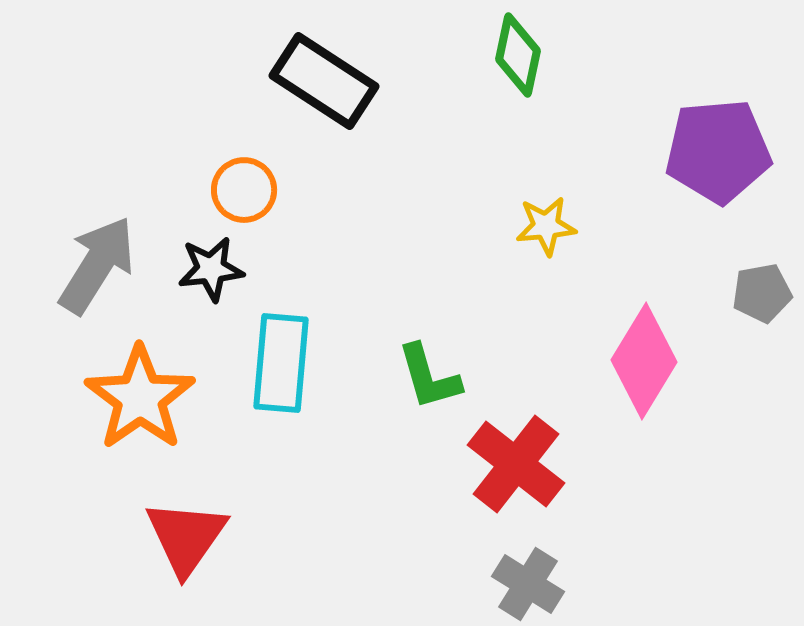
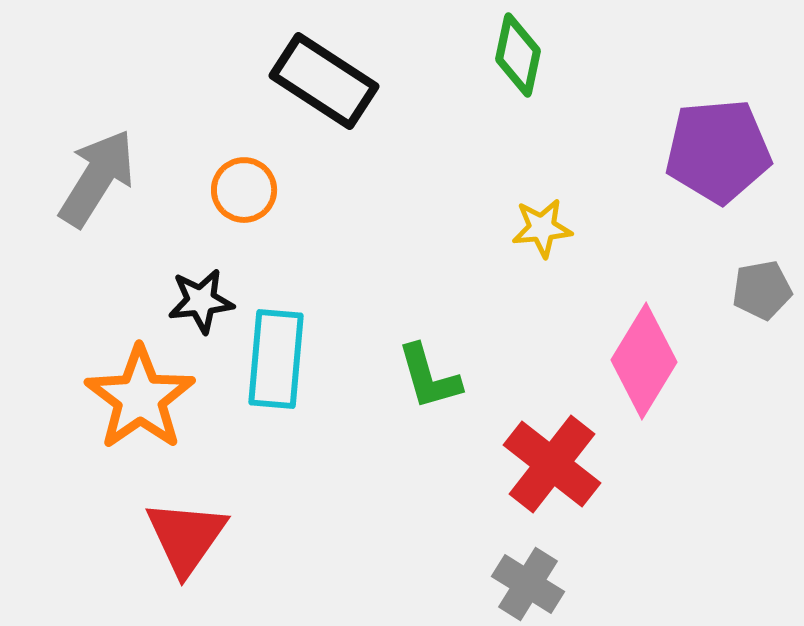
yellow star: moved 4 px left, 2 px down
gray arrow: moved 87 px up
black star: moved 10 px left, 32 px down
gray pentagon: moved 3 px up
cyan rectangle: moved 5 px left, 4 px up
red cross: moved 36 px right
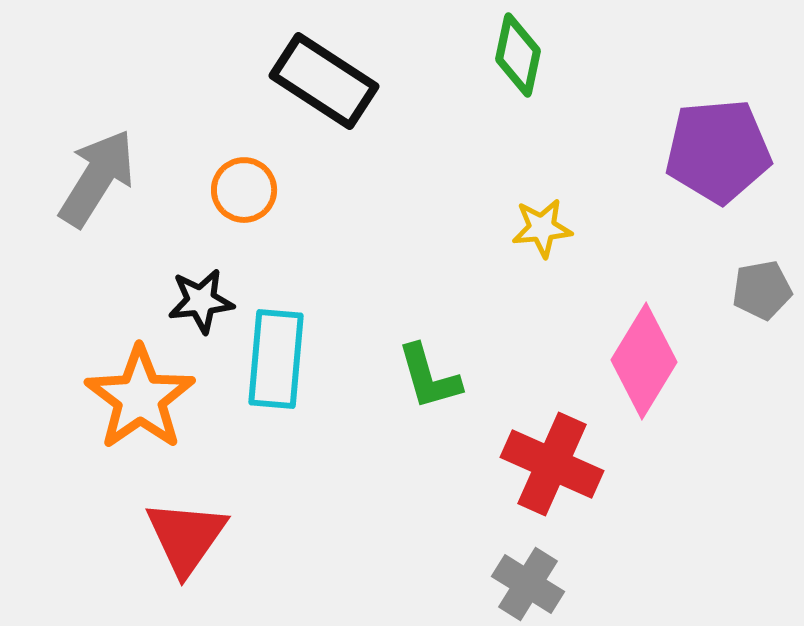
red cross: rotated 14 degrees counterclockwise
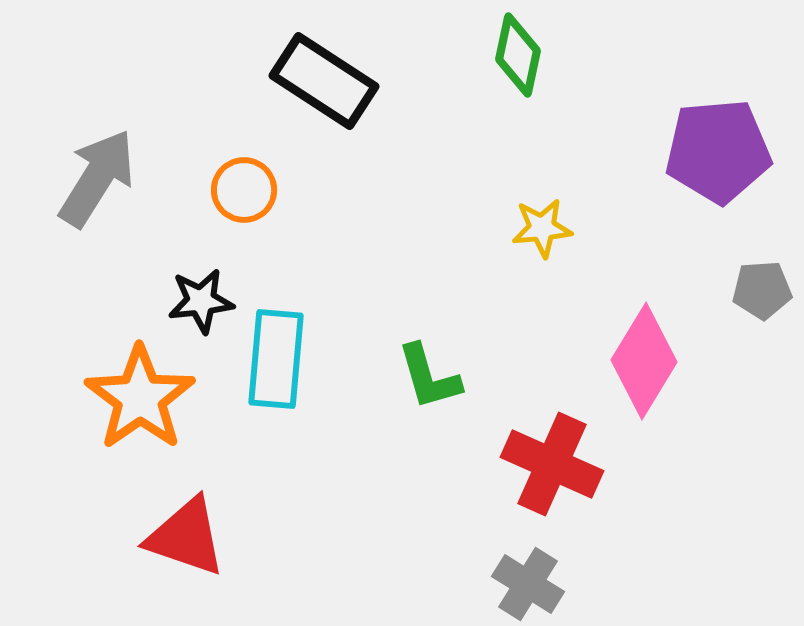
gray pentagon: rotated 6 degrees clockwise
red triangle: rotated 46 degrees counterclockwise
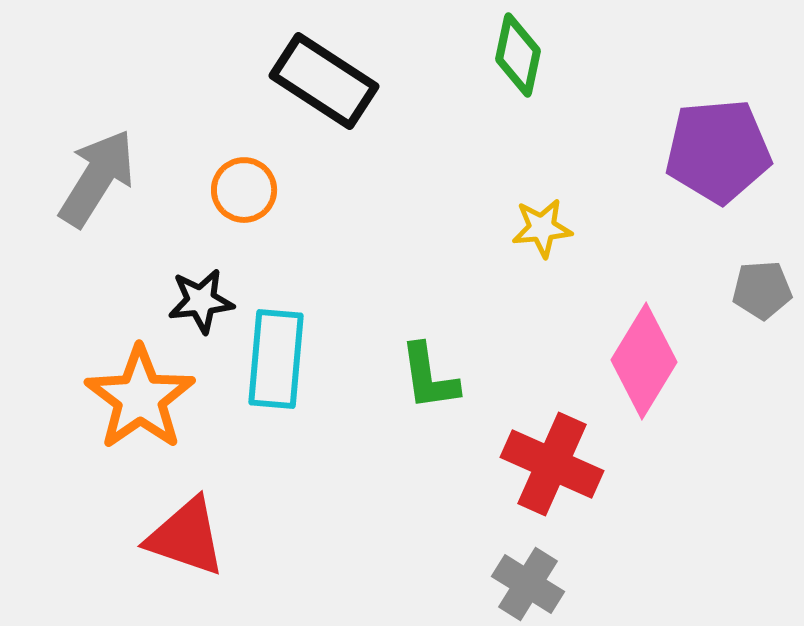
green L-shape: rotated 8 degrees clockwise
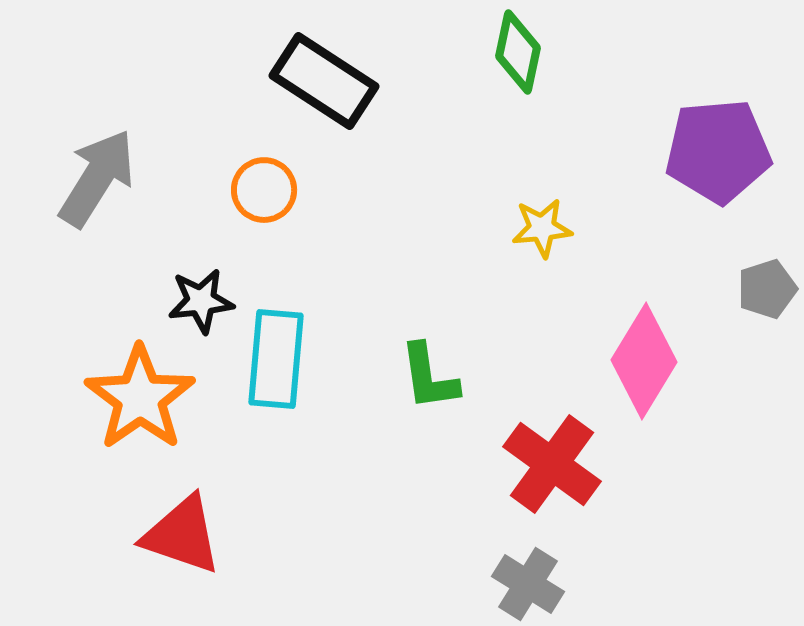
green diamond: moved 3 px up
orange circle: moved 20 px right
gray pentagon: moved 5 px right, 1 px up; rotated 14 degrees counterclockwise
red cross: rotated 12 degrees clockwise
red triangle: moved 4 px left, 2 px up
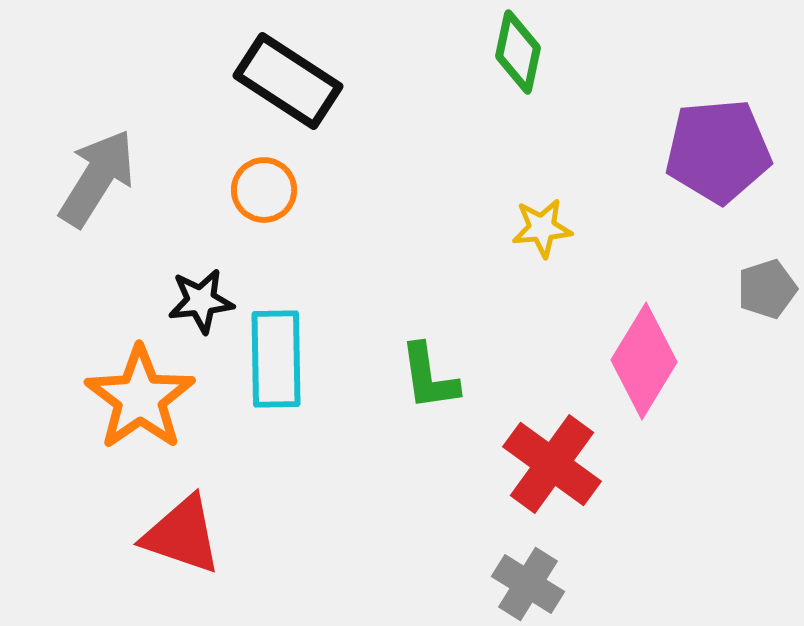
black rectangle: moved 36 px left
cyan rectangle: rotated 6 degrees counterclockwise
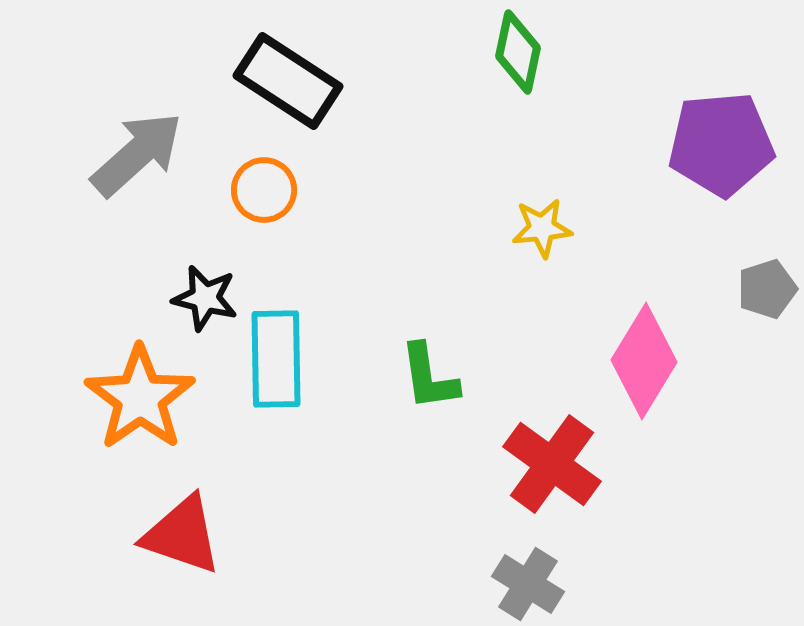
purple pentagon: moved 3 px right, 7 px up
gray arrow: moved 40 px right, 24 px up; rotated 16 degrees clockwise
black star: moved 4 px right, 3 px up; rotated 20 degrees clockwise
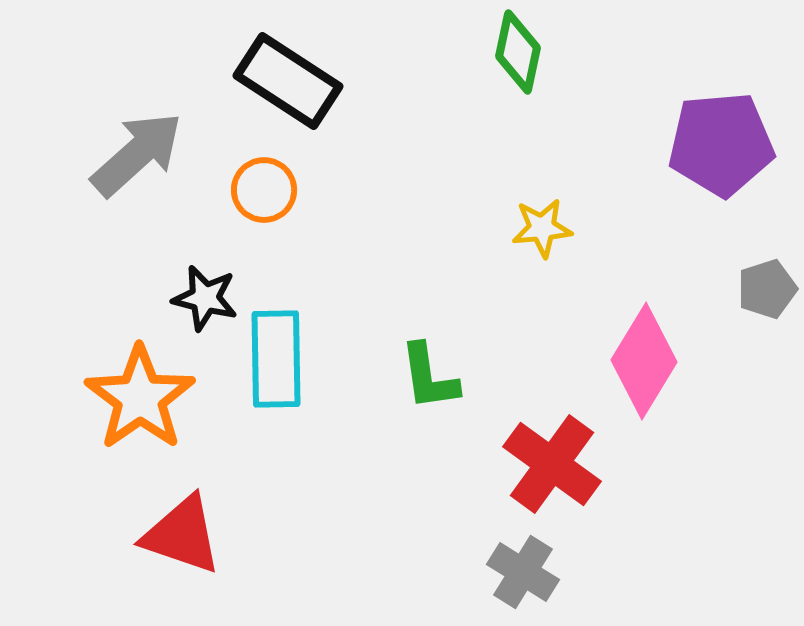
gray cross: moved 5 px left, 12 px up
